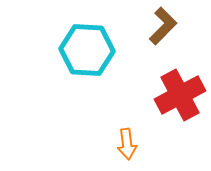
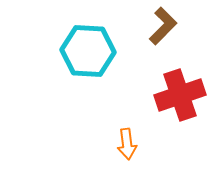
cyan hexagon: moved 1 px right, 1 px down
red cross: rotated 9 degrees clockwise
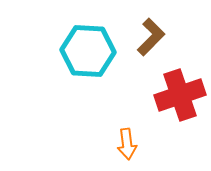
brown L-shape: moved 12 px left, 11 px down
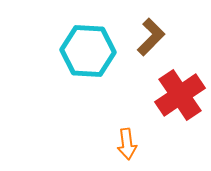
red cross: rotated 15 degrees counterclockwise
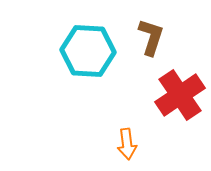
brown L-shape: rotated 27 degrees counterclockwise
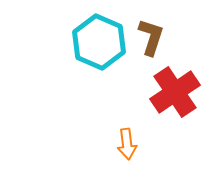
cyan hexagon: moved 11 px right, 9 px up; rotated 20 degrees clockwise
red cross: moved 5 px left, 3 px up
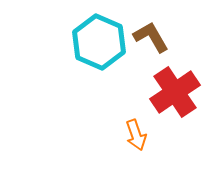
brown L-shape: rotated 48 degrees counterclockwise
orange arrow: moved 9 px right, 9 px up; rotated 12 degrees counterclockwise
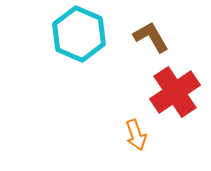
cyan hexagon: moved 20 px left, 8 px up
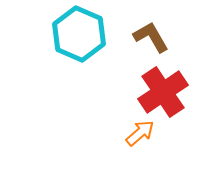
red cross: moved 12 px left
orange arrow: moved 4 px right, 2 px up; rotated 112 degrees counterclockwise
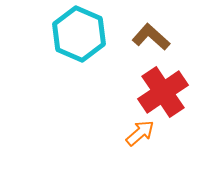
brown L-shape: rotated 18 degrees counterclockwise
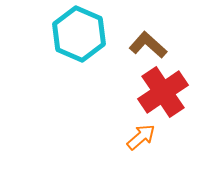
brown L-shape: moved 3 px left, 8 px down
orange arrow: moved 1 px right, 4 px down
